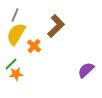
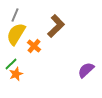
orange star: rotated 16 degrees counterclockwise
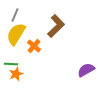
green line: rotated 48 degrees clockwise
purple semicircle: rotated 12 degrees clockwise
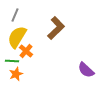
brown L-shape: moved 2 px down
yellow semicircle: moved 1 px right, 3 px down
orange cross: moved 8 px left, 5 px down
green line: moved 1 px right, 3 px up
purple semicircle: rotated 108 degrees counterclockwise
